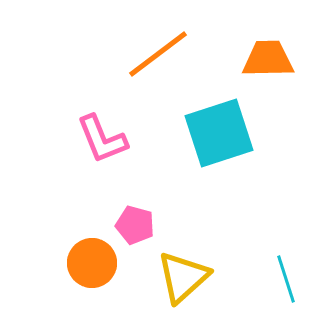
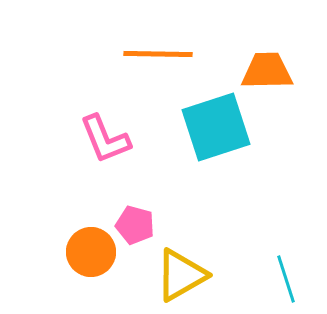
orange line: rotated 38 degrees clockwise
orange trapezoid: moved 1 px left, 12 px down
cyan square: moved 3 px left, 6 px up
pink L-shape: moved 3 px right
orange circle: moved 1 px left, 11 px up
yellow triangle: moved 2 px left, 2 px up; rotated 12 degrees clockwise
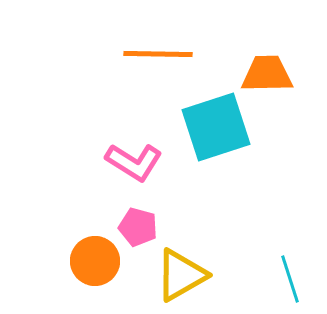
orange trapezoid: moved 3 px down
pink L-shape: moved 29 px right, 23 px down; rotated 36 degrees counterclockwise
pink pentagon: moved 3 px right, 2 px down
orange circle: moved 4 px right, 9 px down
cyan line: moved 4 px right
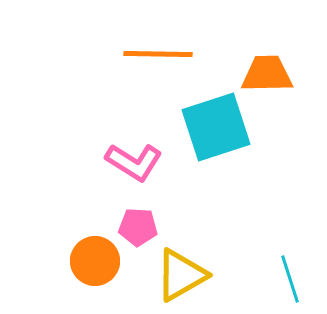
pink pentagon: rotated 12 degrees counterclockwise
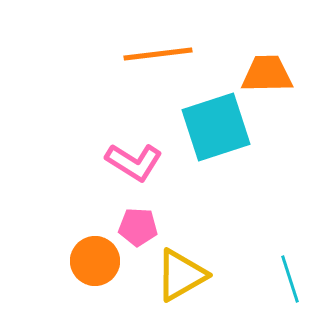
orange line: rotated 8 degrees counterclockwise
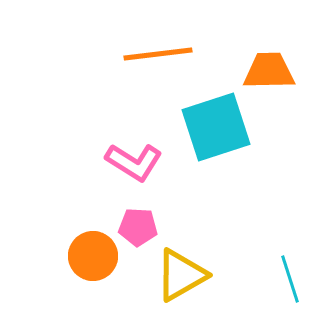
orange trapezoid: moved 2 px right, 3 px up
orange circle: moved 2 px left, 5 px up
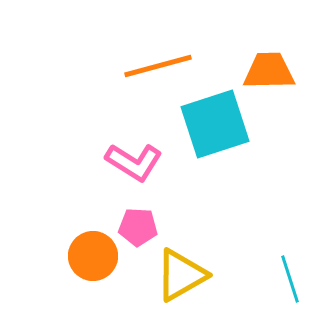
orange line: moved 12 px down; rotated 8 degrees counterclockwise
cyan square: moved 1 px left, 3 px up
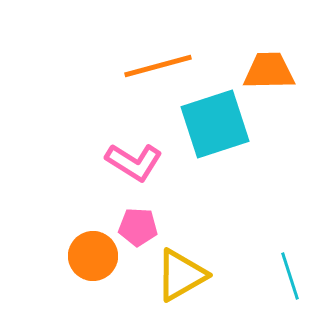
cyan line: moved 3 px up
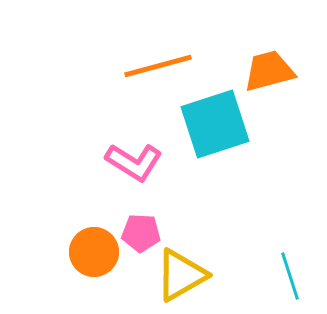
orange trapezoid: rotated 14 degrees counterclockwise
pink pentagon: moved 3 px right, 6 px down
orange circle: moved 1 px right, 4 px up
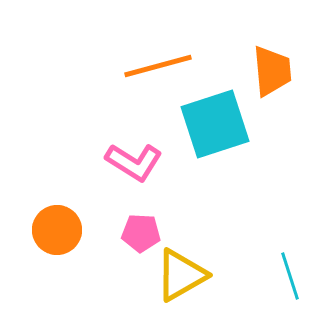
orange trapezoid: moved 3 px right; rotated 100 degrees clockwise
orange circle: moved 37 px left, 22 px up
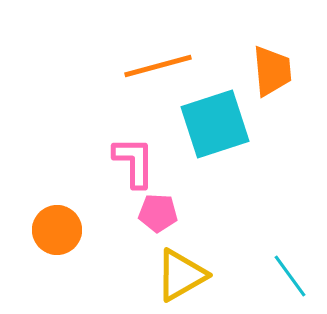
pink L-shape: rotated 122 degrees counterclockwise
pink pentagon: moved 17 px right, 20 px up
cyan line: rotated 18 degrees counterclockwise
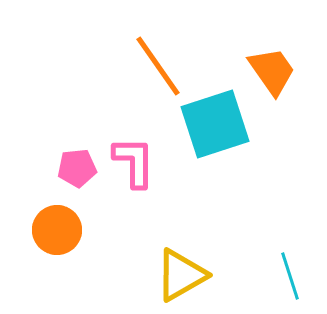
orange line: rotated 70 degrees clockwise
orange trapezoid: rotated 30 degrees counterclockwise
pink pentagon: moved 81 px left, 45 px up; rotated 9 degrees counterclockwise
cyan line: rotated 18 degrees clockwise
